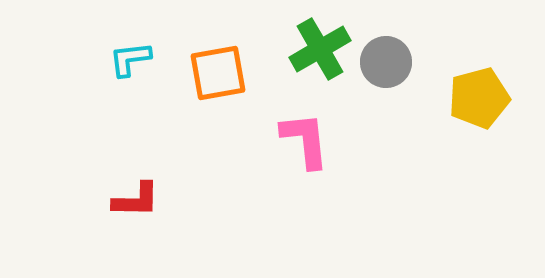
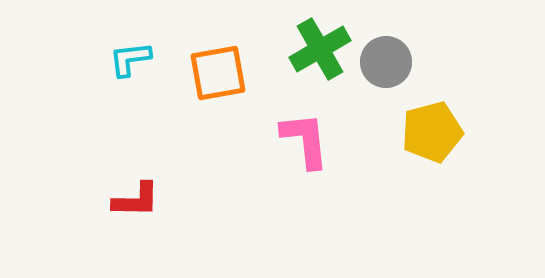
yellow pentagon: moved 47 px left, 34 px down
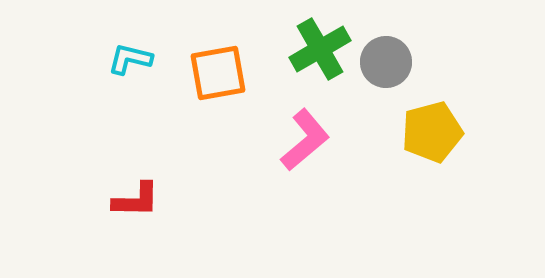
cyan L-shape: rotated 21 degrees clockwise
pink L-shape: rotated 56 degrees clockwise
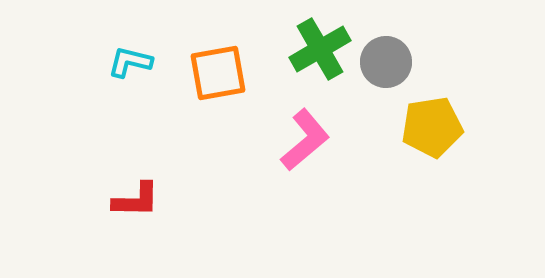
cyan L-shape: moved 3 px down
yellow pentagon: moved 5 px up; rotated 6 degrees clockwise
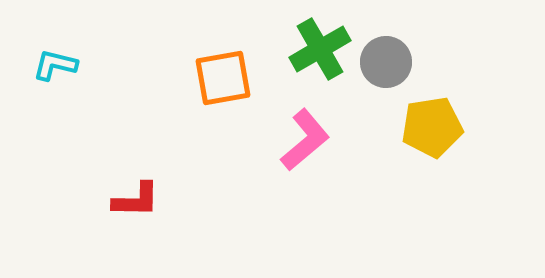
cyan L-shape: moved 75 px left, 3 px down
orange square: moved 5 px right, 5 px down
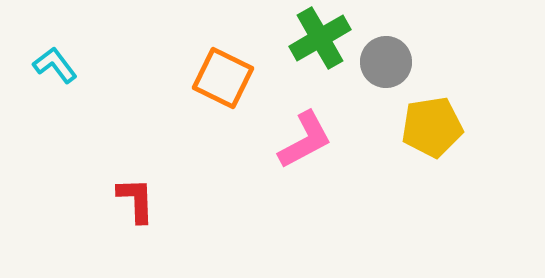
green cross: moved 11 px up
cyan L-shape: rotated 39 degrees clockwise
orange square: rotated 36 degrees clockwise
pink L-shape: rotated 12 degrees clockwise
red L-shape: rotated 93 degrees counterclockwise
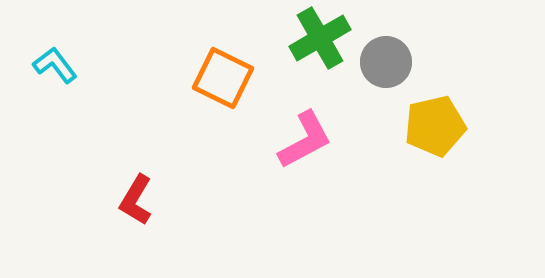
yellow pentagon: moved 3 px right, 1 px up; rotated 4 degrees counterclockwise
red L-shape: rotated 147 degrees counterclockwise
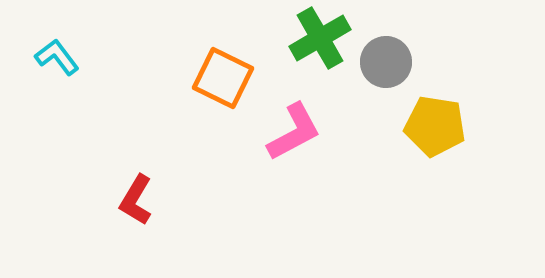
cyan L-shape: moved 2 px right, 8 px up
yellow pentagon: rotated 22 degrees clockwise
pink L-shape: moved 11 px left, 8 px up
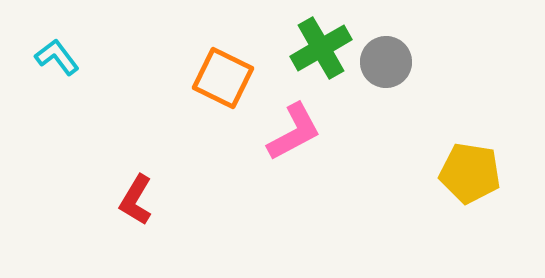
green cross: moved 1 px right, 10 px down
yellow pentagon: moved 35 px right, 47 px down
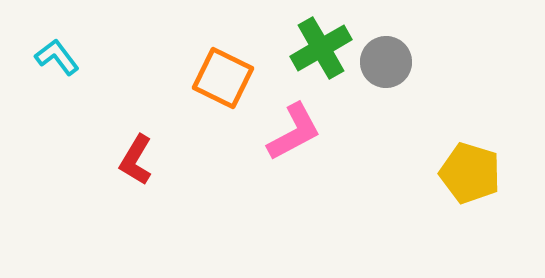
yellow pentagon: rotated 8 degrees clockwise
red L-shape: moved 40 px up
